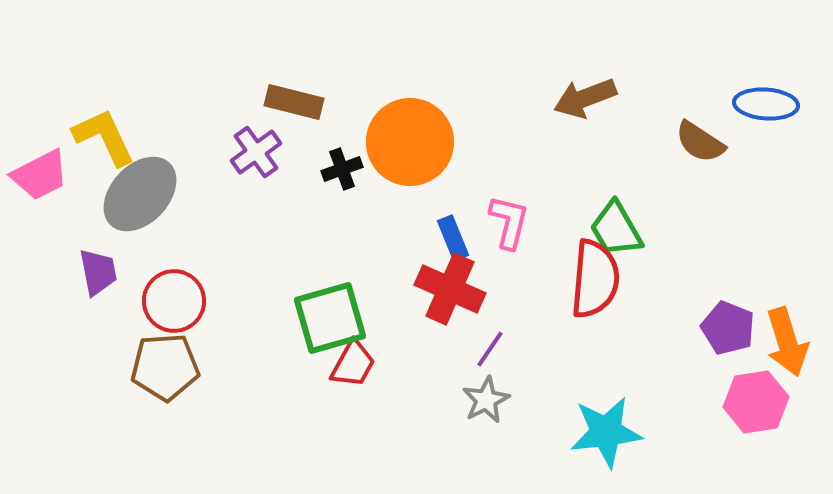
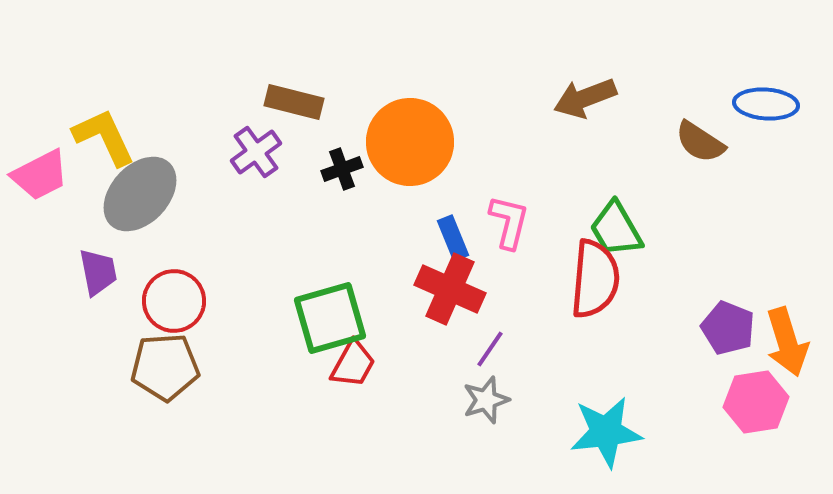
gray star: rotated 9 degrees clockwise
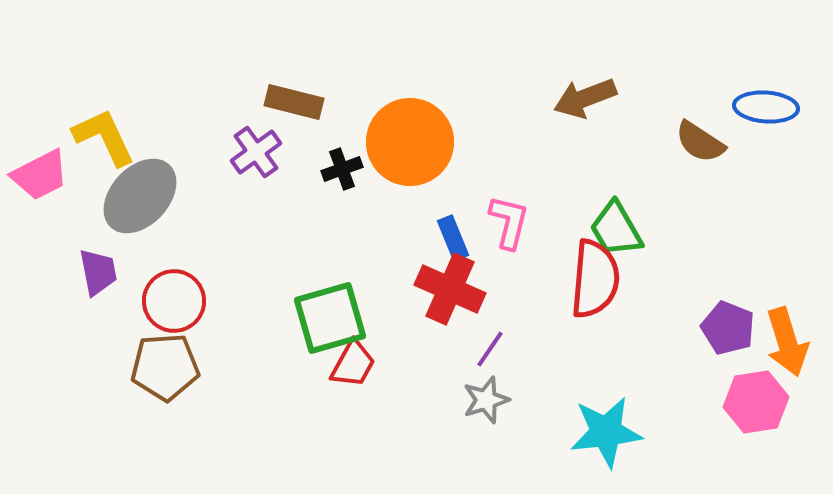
blue ellipse: moved 3 px down
gray ellipse: moved 2 px down
